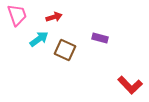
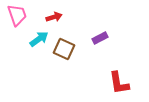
purple rectangle: rotated 42 degrees counterclockwise
brown square: moved 1 px left, 1 px up
red L-shape: moved 11 px left, 2 px up; rotated 35 degrees clockwise
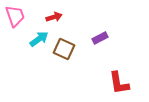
pink trapezoid: moved 2 px left, 1 px down
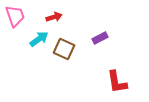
red L-shape: moved 2 px left, 1 px up
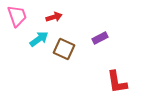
pink trapezoid: moved 2 px right
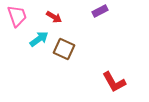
red arrow: rotated 49 degrees clockwise
purple rectangle: moved 27 px up
red L-shape: moved 3 px left; rotated 20 degrees counterclockwise
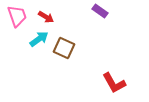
purple rectangle: rotated 63 degrees clockwise
red arrow: moved 8 px left
brown square: moved 1 px up
red L-shape: moved 1 px down
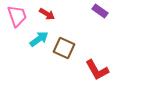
red arrow: moved 1 px right, 3 px up
red L-shape: moved 17 px left, 13 px up
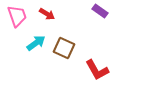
cyan arrow: moved 3 px left, 4 px down
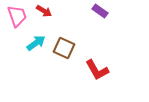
red arrow: moved 3 px left, 3 px up
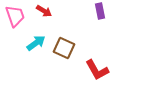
purple rectangle: rotated 42 degrees clockwise
pink trapezoid: moved 2 px left
